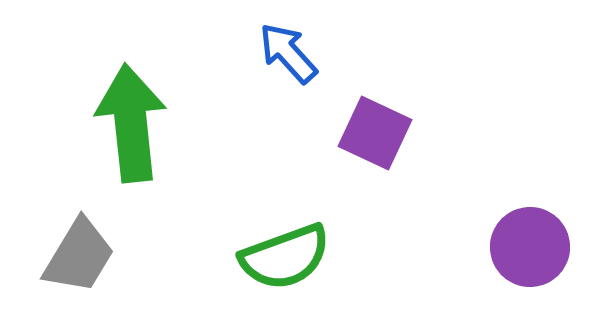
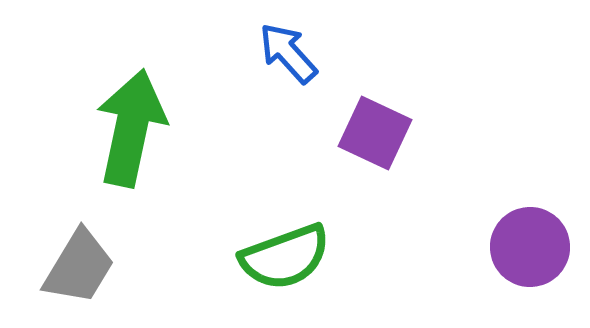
green arrow: moved 5 px down; rotated 18 degrees clockwise
gray trapezoid: moved 11 px down
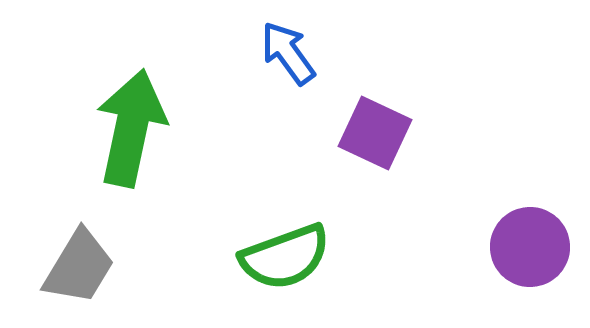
blue arrow: rotated 6 degrees clockwise
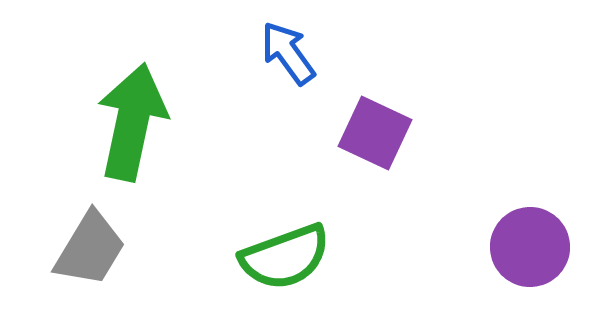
green arrow: moved 1 px right, 6 px up
gray trapezoid: moved 11 px right, 18 px up
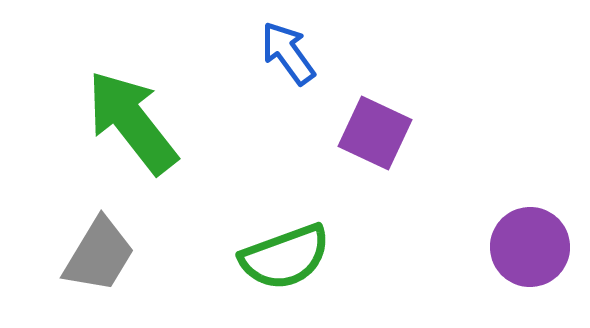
green arrow: rotated 50 degrees counterclockwise
gray trapezoid: moved 9 px right, 6 px down
